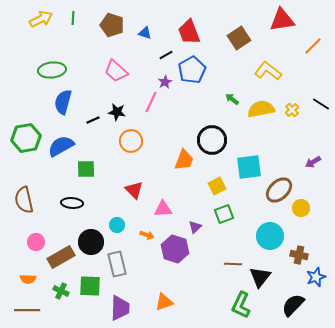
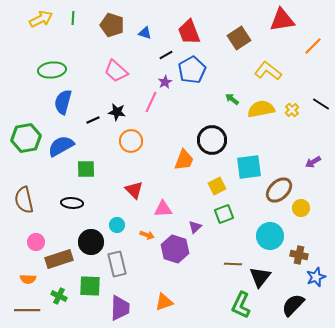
brown rectangle at (61, 257): moved 2 px left, 2 px down; rotated 12 degrees clockwise
green cross at (61, 291): moved 2 px left, 5 px down
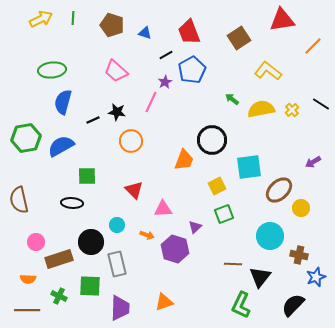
green square at (86, 169): moved 1 px right, 7 px down
brown semicircle at (24, 200): moved 5 px left
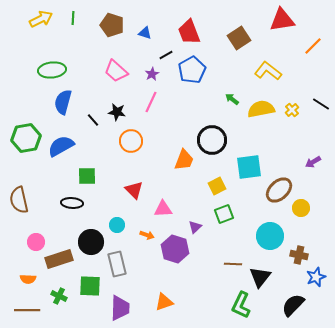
purple star at (165, 82): moved 13 px left, 8 px up
black line at (93, 120): rotated 72 degrees clockwise
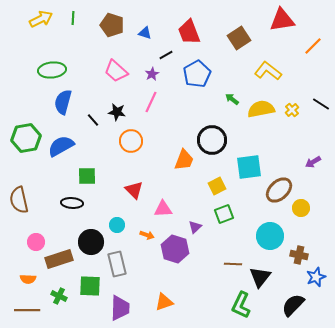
blue pentagon at (192, 70): moved 5 px right, 4 px down
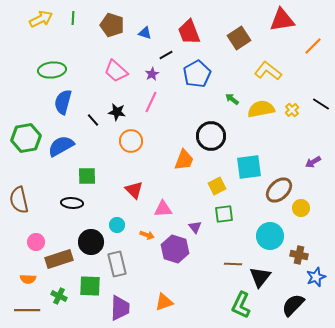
black circle at (212, 140): moved 1 px left, 4 px up
green square at (224, 214): rotated 12 degrees clockwise
purple triangle at (195, 227): rotated 24 degrees counterclockwise
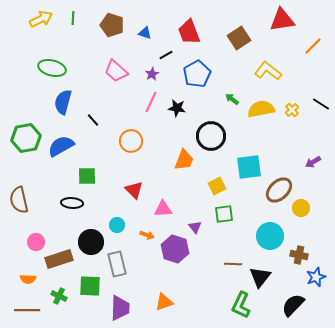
green ellipse at (52, 70): moved 2 px up; rotated 20 degrees clockwise
black star at (117, 112): moved 60 px right, 4 px up
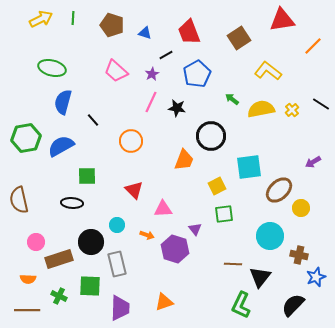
purple triangle at (195, 227): moved 2 px down
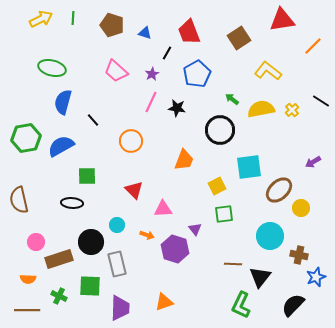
black line at (166, 55): moved 1 px right, 2 px up; rotated 32 degrees counterclockwise
black line at (321, 104): moved 3 px up
black circle at (211, 136): moved 9 px right, 6 px up
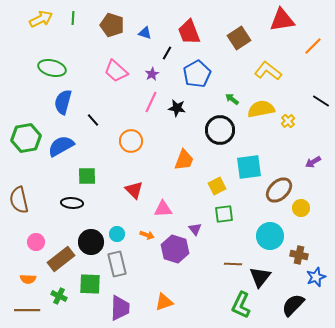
yellow cross at (292, 110): moved 4 px left, 11 px down
cyan circle at (117, 225): moved 9 px down
brown rectangle at (59, 259): moved 2 px right; rotated 20 degrees counterclockwise
green square at (90, 286): moved 2 px up
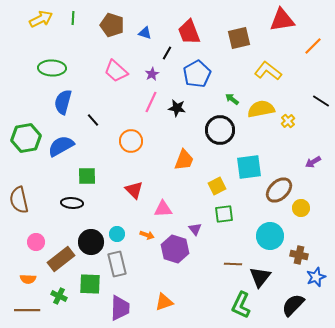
brown square at (239, 38): rotated 20 degrees clockwise
green ellipse at (52, 68): rotated 12 degrees counterclockwise
